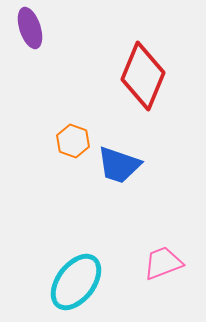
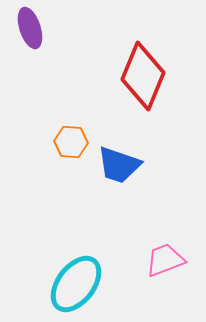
orange hexagon: moved 2 px left, 1 px down; rotated 16 degrees counterclockwise
pink trapezoid: moved 2 px right, 3 px up
cyan ellipse: moved 2 px down
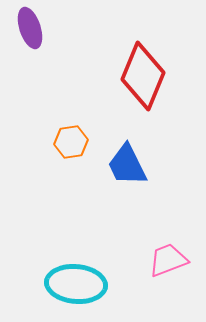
orange hexagon: rotated 12 degrees counterclockwise
blue trapezoid: moved 8 px right; rotated 45 degrees clockwise
pink trapezoid: moved 3 px right
cyan ellipse: rotated 58 degrees clockwise
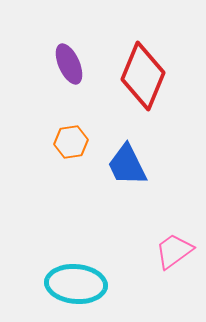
purple ellipse: moved 39 px right, 36 px down; rotated 6 degrees counterclockwise
pink trapezoid: moved 6 px right, 9 px up; rotated 15 degrees counterclockwise
